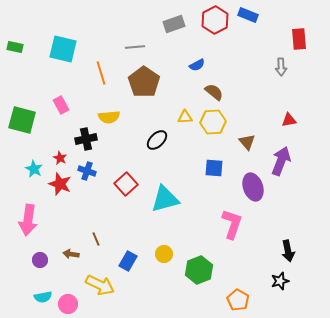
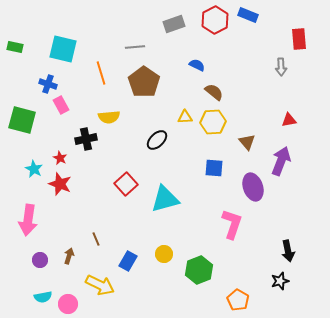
blue semicircle at (197, 65): rotated 126 degrees counterclockwise
blue cross at (87, 171): moved 39 px left, 87 px up
brown arrow at (71, 254): moved 2 px left, 2 px down; rotated 98 degrees clockwise
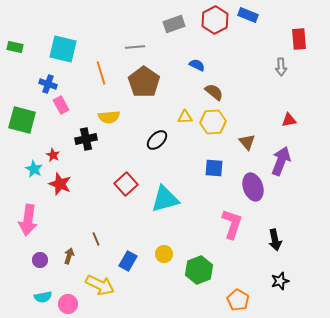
red star at (60, 158): moved 7 px left, 3 px up
black arrow at (288, 251): moved 13 px left, 11 px up
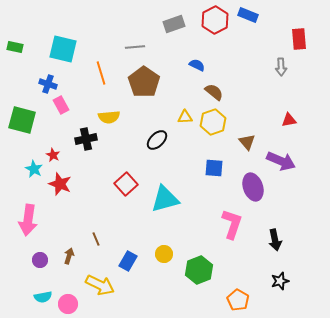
yellow hexagon at (213, 122): rotated 15 degrees counterclockwise
purple arrow at (281, 161): rotated 92 degrees clockwise
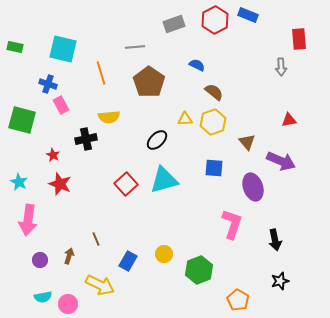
brown pentagon at (144, 82): moved 5 px right
yellow triangle at (185, 117): moved 2 px down
cyan star at (34, 169): moved 15 px left, 13 px down
cyan triangle at (165, 199): moved 1 px left, 19 px up
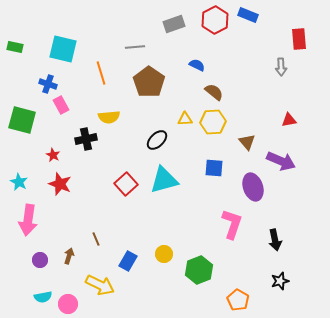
yellow hexagon at (213, 122): rotated 15 degrees clockwise
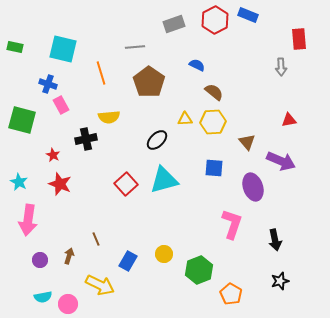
orange pentagon at (238, 300): moved 7 px left, 6 px up
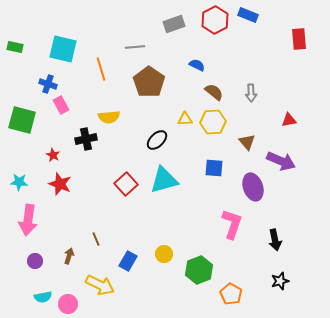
gray arrow at (281, 67): moved 30 px left, 26 px down
orange line at (101, 73): moved 4 px up
cyan star at (19, 182): rotated 24 degrees counterclockwise
purple circle at (40, 260): moved 5 px left, 1 px down
